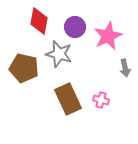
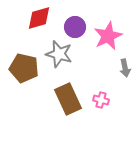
red diamond: moved 3 px up; rotated 64 degrees clockwise
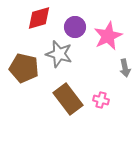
brown rectangle: rotated 12 degrees counterclockwise
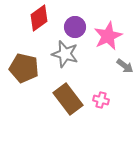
red diamond: rotated 20 degrees counterclockwise
gray star: moved 6 px right
gray arrow: moved 2 px up; rotated 42 degrees counterclockwise
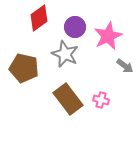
gray star: rotated 8 degrees clockwise
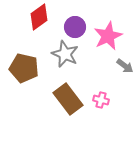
red diamond: moved 1 px up
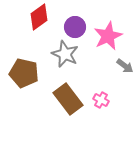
brown pentagon: moved 5 px down
pink cross: rotated 14 degrees clockwise
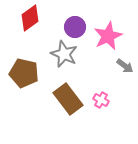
red diamond: moved 9 px left, 1 px down
gray star: moved 1 px left
